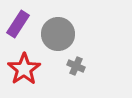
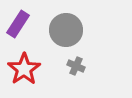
gray circle: moved 8 px right, 4 px up
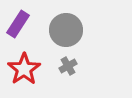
gray cross: moved 8 px left; rotated 36 degrees clockwise
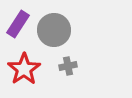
gray circle: moved 12 px left
gray cross: rotated 18 degrees clockwise
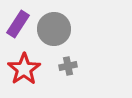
gray circle: moved 1 px up
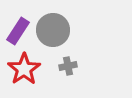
purple rectangle: moved 7 px down
gray circle: moved 1 px left, 1 px down
